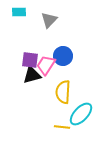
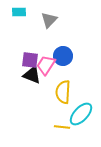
black triangle: rotated 36 degrees clockwise
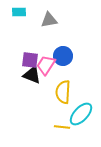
gray triangle: rotated 36 degrees clockwise
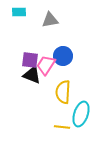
gray triangle: moved 1 px right
cyan ellipse: rotated 25 degrees counterclockwise
